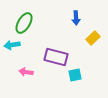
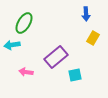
blue arrow: moved 10 px right, 4 px up
yellow rectangle: rotated 16 degrees counterclockwise
purple rectangle: rotated 55 degrees counterclockwise
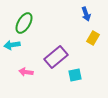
blue arrow: rotated 16 degrees counterclockwise
